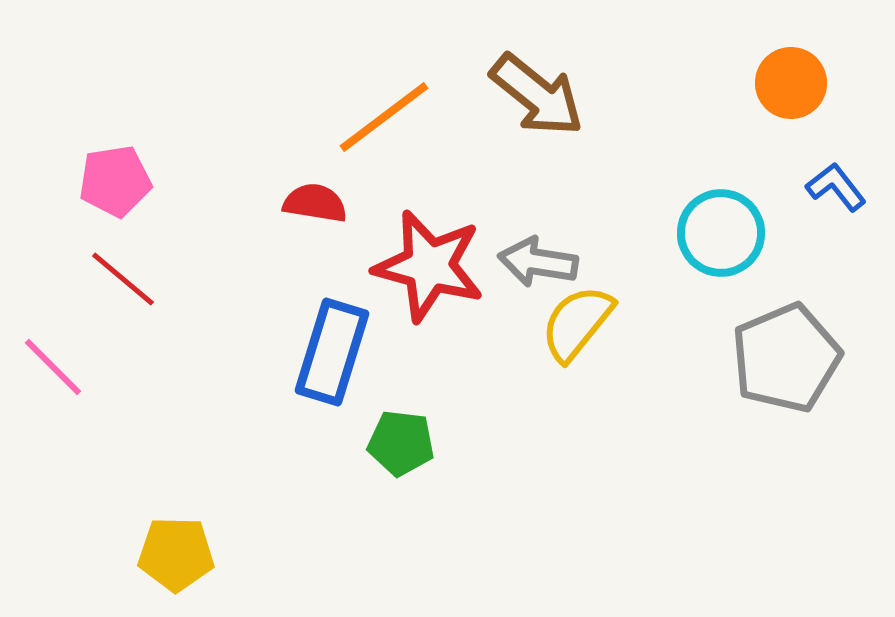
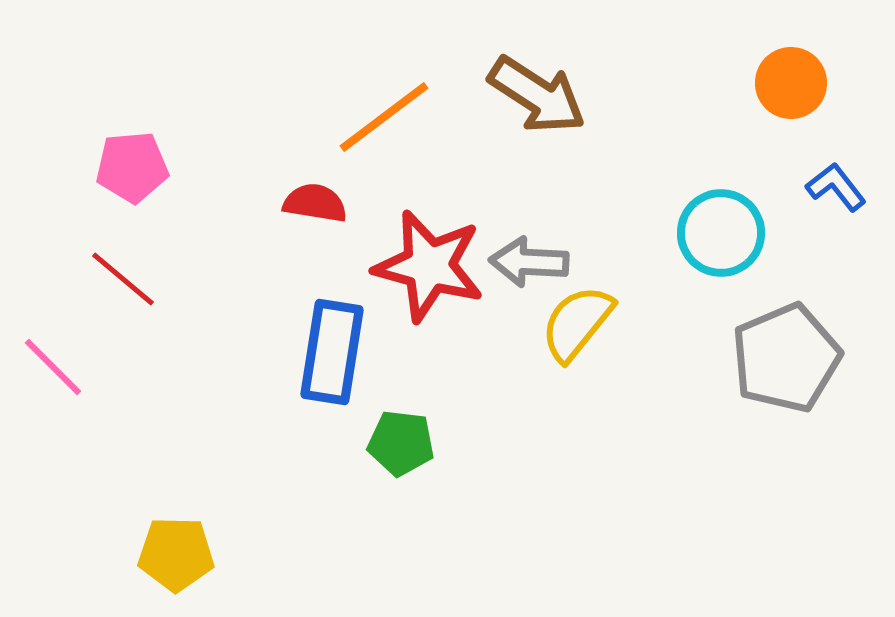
brown arrow: rotated 6 degrees counterclockwise
pink pentagon: moved 17 px right, 14 px up; rotated 4 degrees clockwise
gray arrow: moved 9 px left; rotated 6 degrees counterclockwise
blue rectangle: rotated 8 degrees counterclockwise
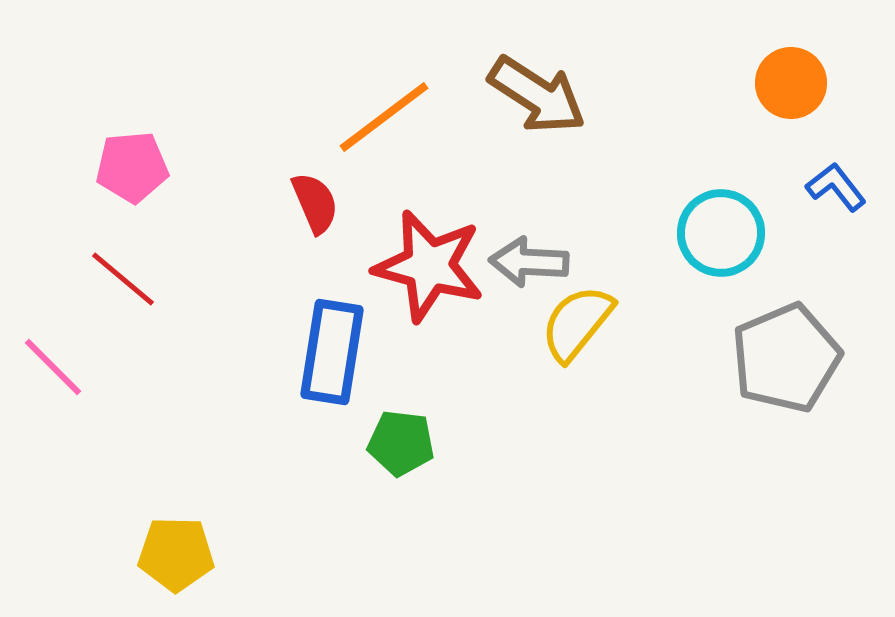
red semicircle: rotated 58 degrees clockwise
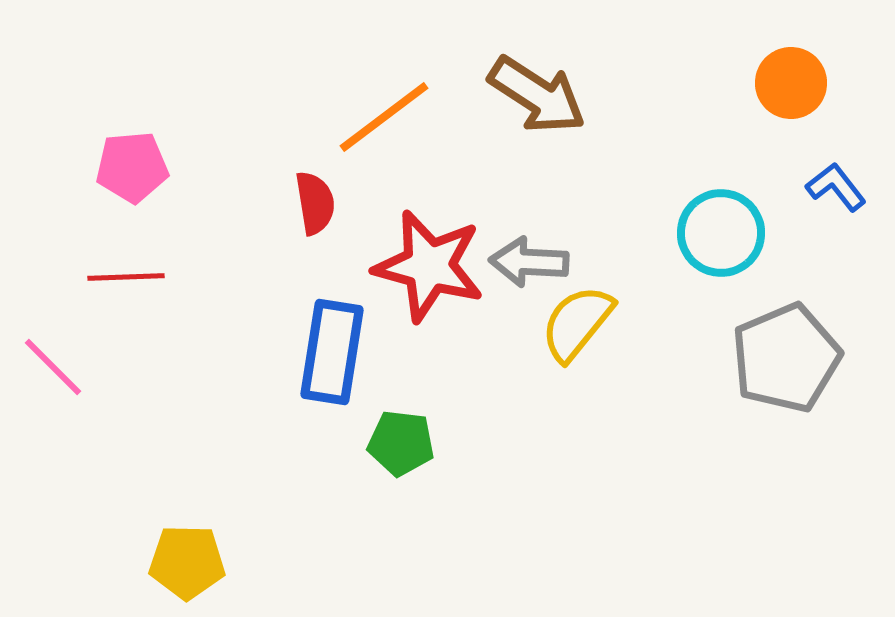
red semicircle: rotated 14 degrees clockwise
red line: moved 3 px right, 2 px up; rotated 42 degrees counterclockwise
yellow pentagon: moved 11 px right, 8 px down
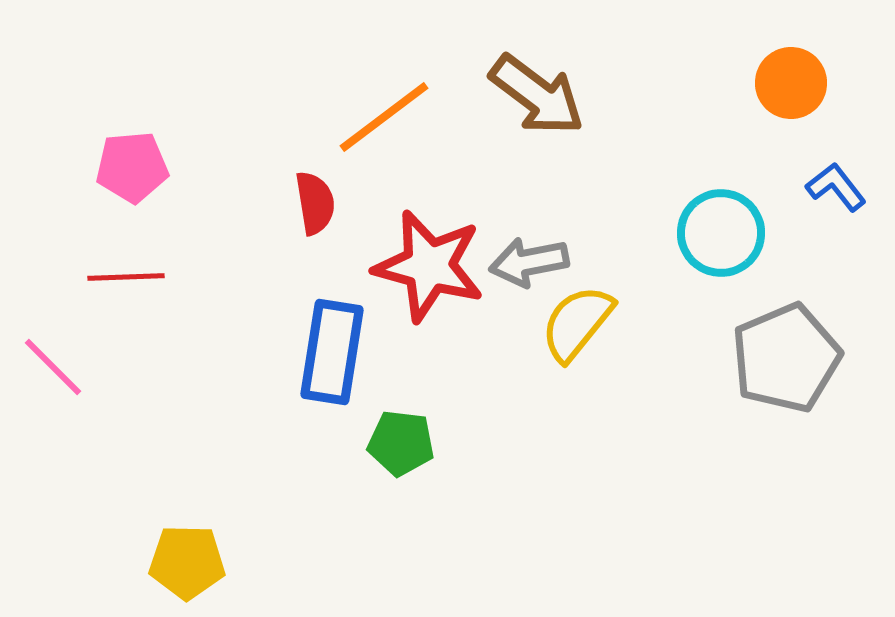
brown arrow: rotated 4 degrees clockwise
gray arrow: rotated 14 degrees counterclockwise
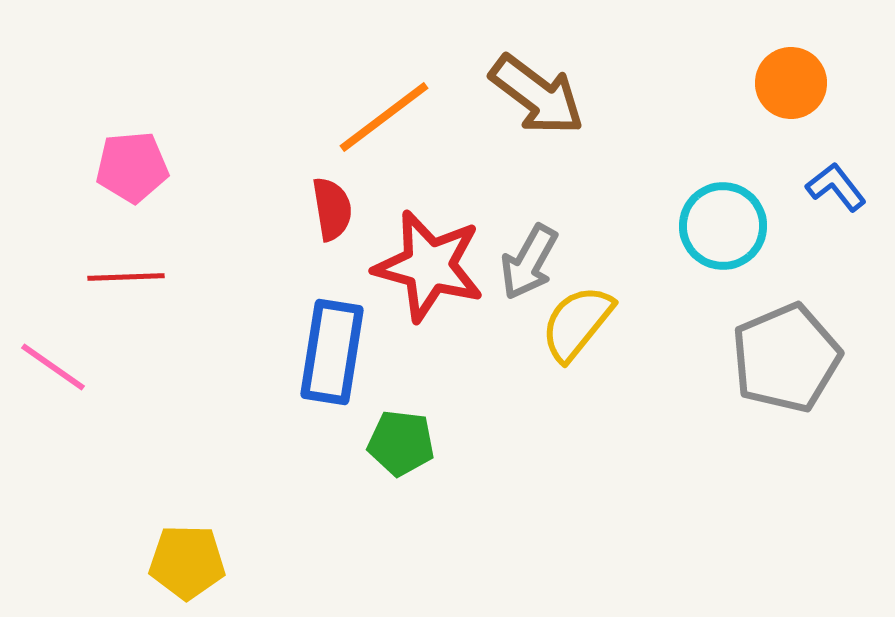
red semicircle: moved 17 px right, 6 px down
cyan circle: moved 2 px right, 7 px up
gray arrow: rotated 50 degrees counterclockwise
pink line: rotated 10 degrees counterclockwise
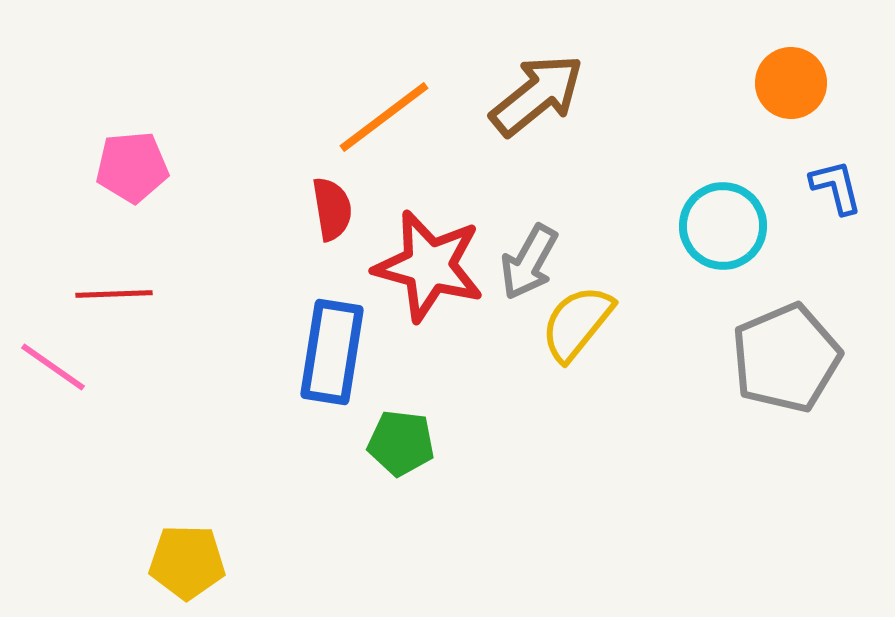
brown arrow: rotated 76 degrees counterclockwise
blue L-shape: rotated 24 degrees clockwise
red line: moved 12 px left, 17 px down
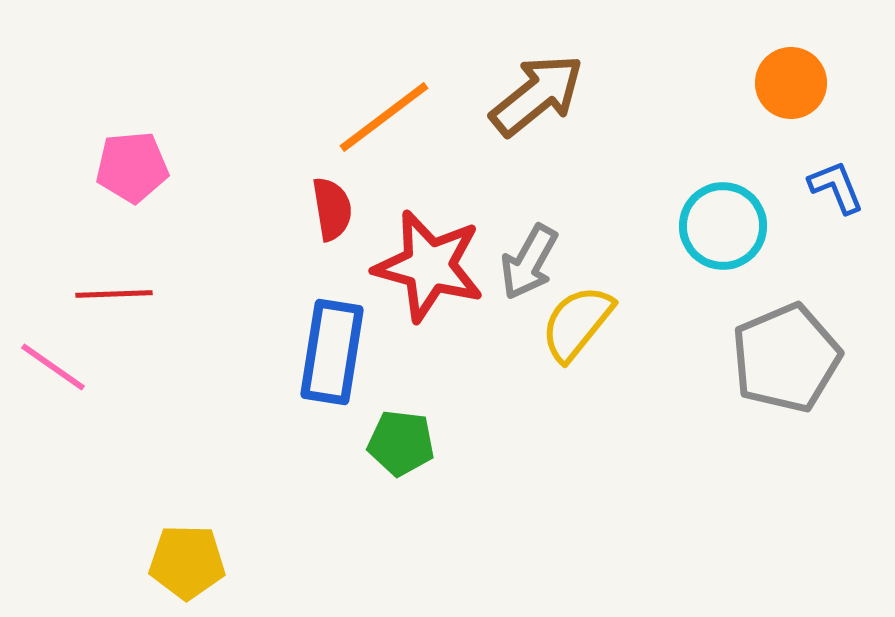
blue L-shape: rotated 8 degrees counterclockwise
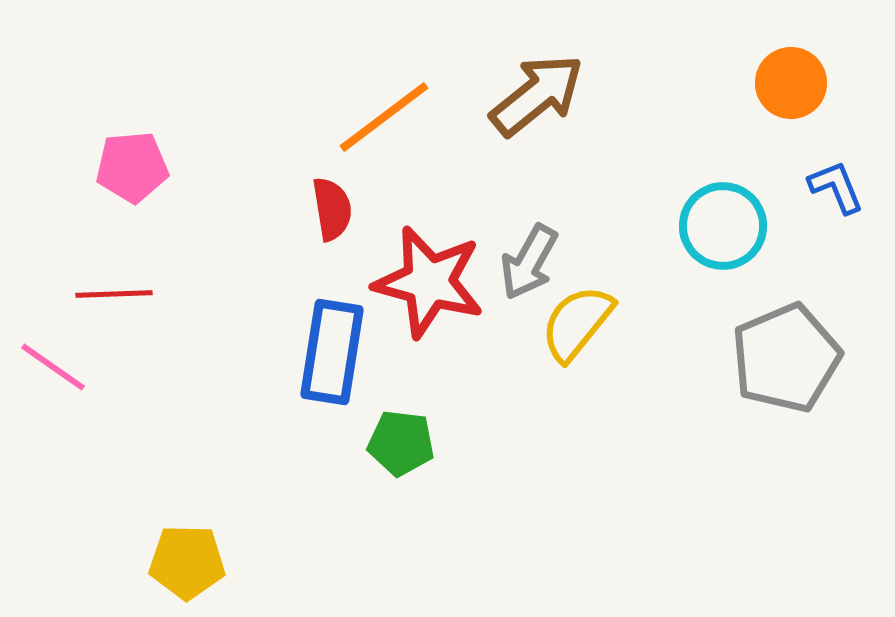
red star: moved 16 px down
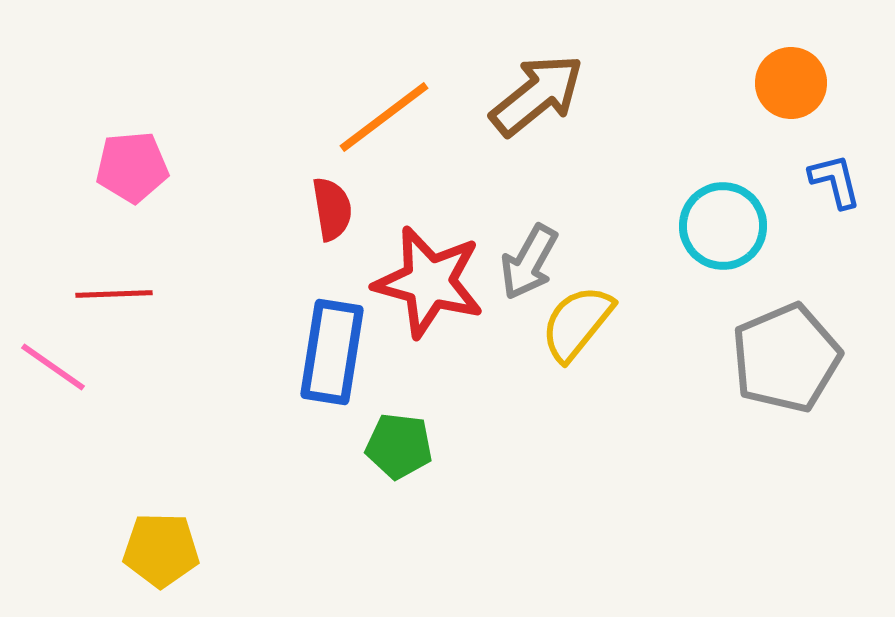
blue L-shape: moved 1 px left, 6 px up; rotated 8 degrees clockwise
green pentagon: moved 2 px left, 3 px down
yellow pentagon: moved 26 px left, 12 px up
